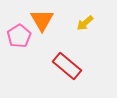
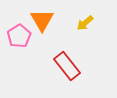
red rectangle: rotated 12 degrees clockwise
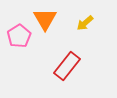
orange triangle: moved 3 px right, 1 px up
red rectangle: rotated 76 degrees clockwise
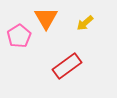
orange triangle: moved 1 px right, 1 px up
red rectangle: rotated 16 degrees clockwise
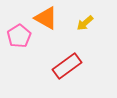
orange triangle: rotated 30 degrees counterclockwise
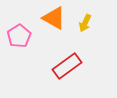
orange triangle: moved 8 px right
yellow arrow: rotated 24 degrees counterclockwise
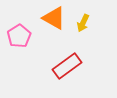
yellow arrow: moved 2 px left
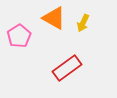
red rectangle: moved 2 px down
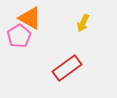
orange triangle: moved 24 px left
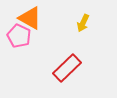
pink pentagon: rotated 15 degrees counterclockwise
red rectangle: rotated 8 degrees counterclockwise
